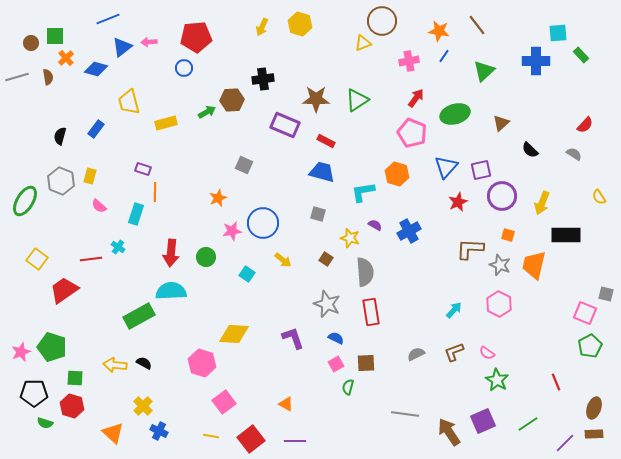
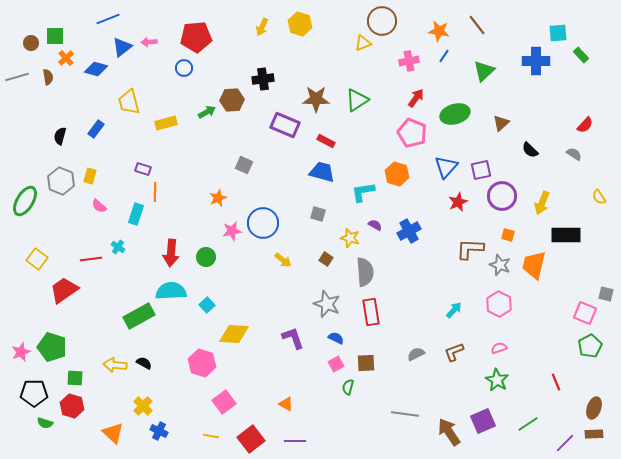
cyan square at (247, 274): moved 40 px left, 31 px down; rotated 14 degrees clockwise
pink semicircle at (487, 353): moved 12 px right, 5 px up; rotated 126 degrees clockwise
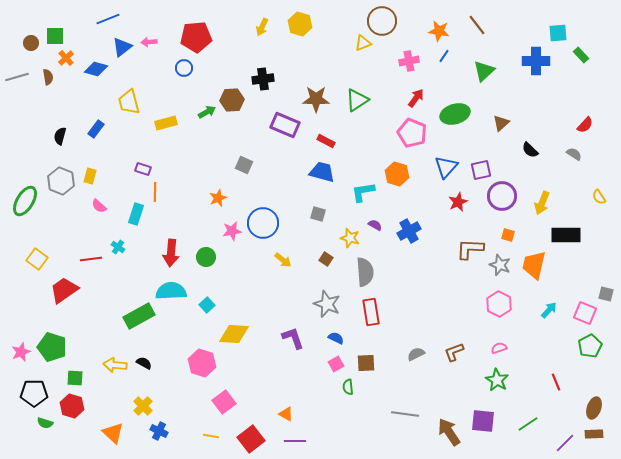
cyan arrow at (454, 310): moved 95 px right
green semicircle at (348, 387): rotated 21 degrees counterclockwise
orange triangle at (286, 404): moved 10 px down
purple square at (483, 421): rotated 30 degrees clockwise
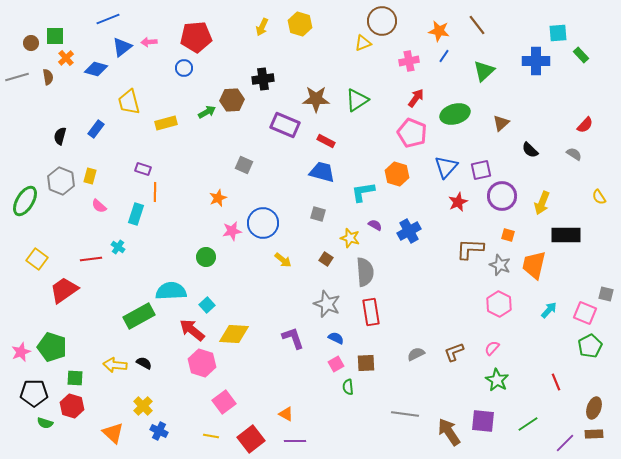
red arrow at (171, 253): moved 21 px right, 77 px down; rotated 124 degrees clockwise
pink semicircle at (499, 348): moved 7 px left; rotated 28 degrees counterclockwise
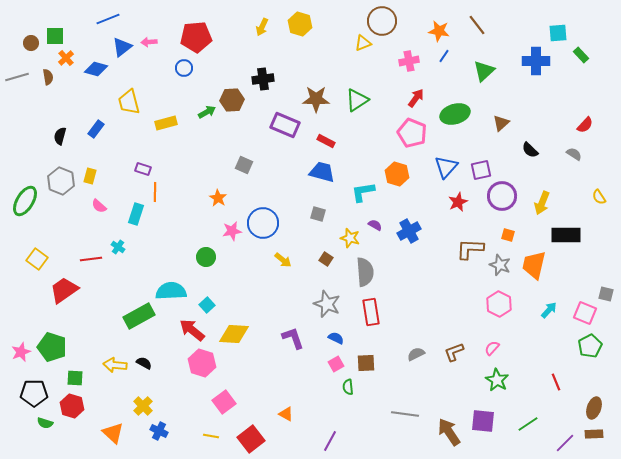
orange star at (218, 198): rotated 18 degrees counterclockwise
purple line at (295, 441): moved 35 px right; rotated 60 degrees counterclockwise
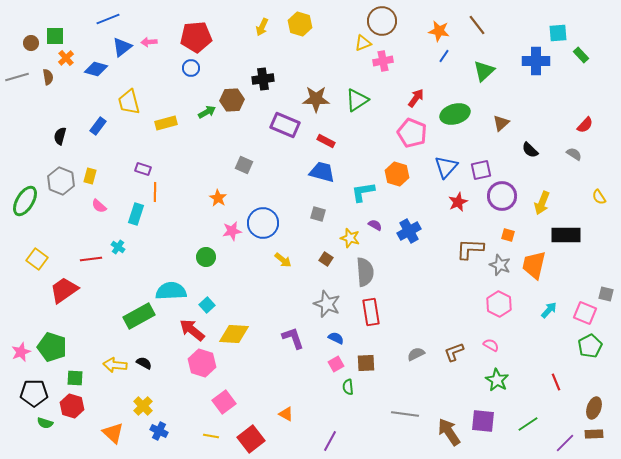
pink cross at (409, 61): moved 26 px left
blue circle at (184, 68): moved 7 px right
blue rectangle at (96, 129): moved 2 px right, 3 px up
pink semicircle at (492, 348): moved 1 px left, 3 px up; rotated 77 degrees clockwise
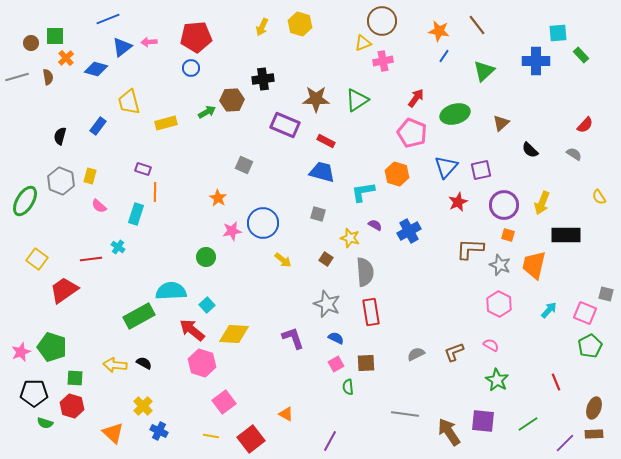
purple circle at (502, 196): moved 2 px right, 9 px down
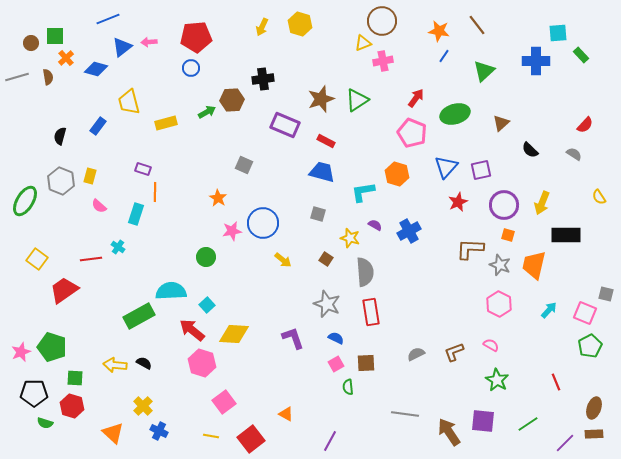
brown star at (316, 99): moved 5 px right; rotated 20 degrees counterclockwise
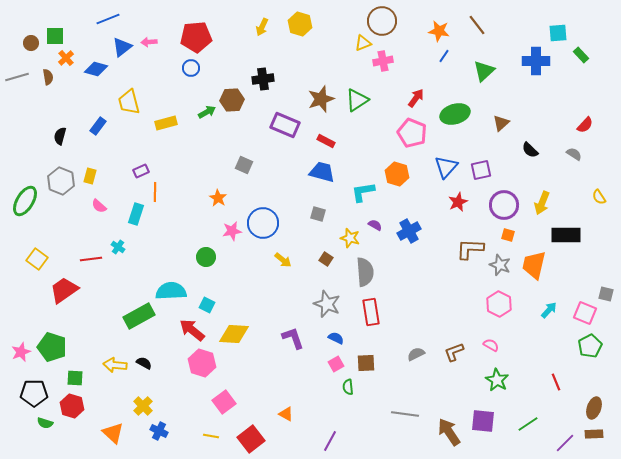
purple rectangle at (143, 169): moved 2 px left, 2 px down; rotated 42 degrees counterclockwise
cyan square at (207, 305): rotated 21 degrees counterclockwise
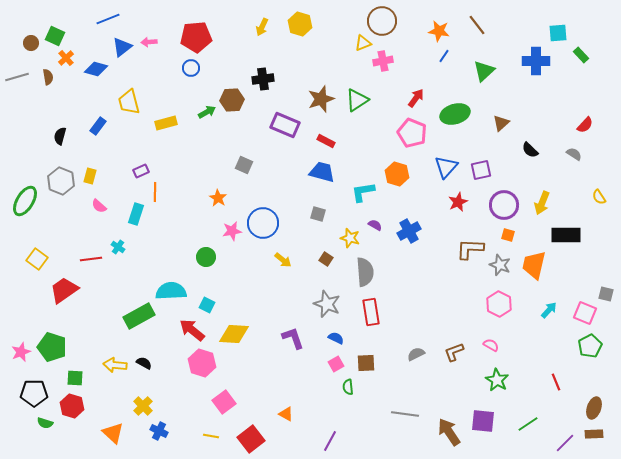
green square at (55, 36): rotated 24 degrees clockwise
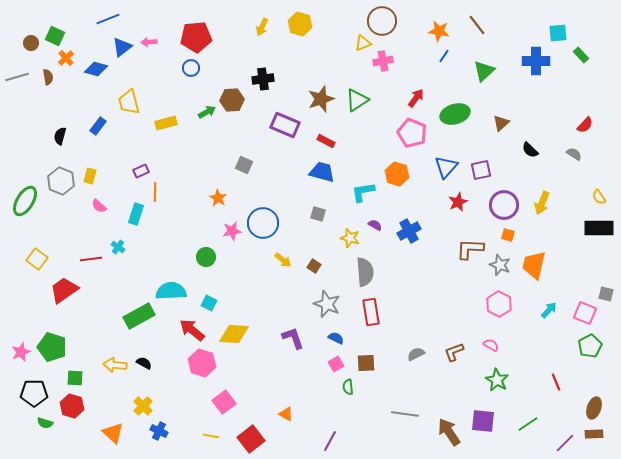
black rectangle at (566, 235): moved 33 px right, 7 px up
brown square at (326, 259): moved 12 px left, 7 px down
cyan square at (207, 305): moved 2 px right, 2 px up
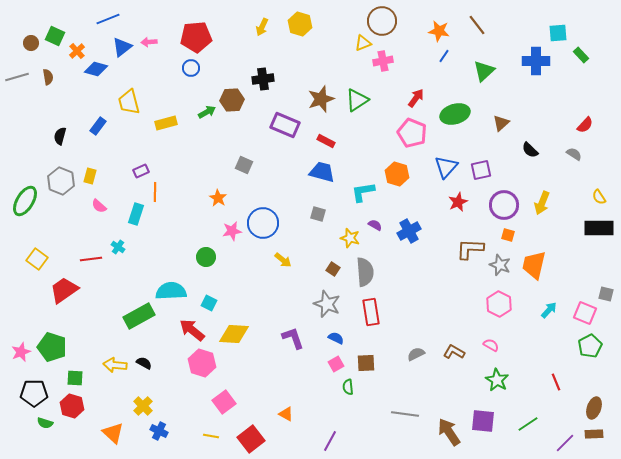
orange cross at (66, 58): moved 11 px right, 7 px up
brown square at (314, 266): moved 19 px right, 3 px down
brown L-shape at (454, 352): rotated 50 degrees clockwise
